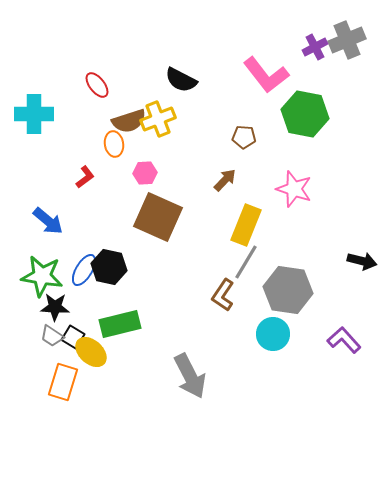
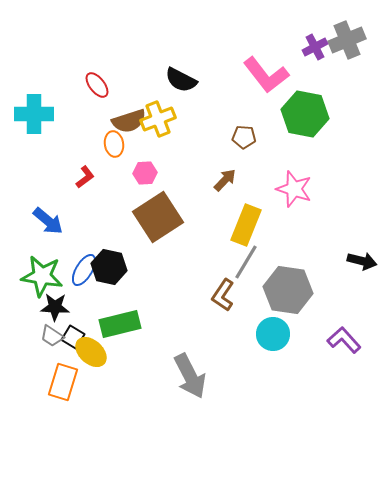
brown square: rotated 33 degrees clockwise
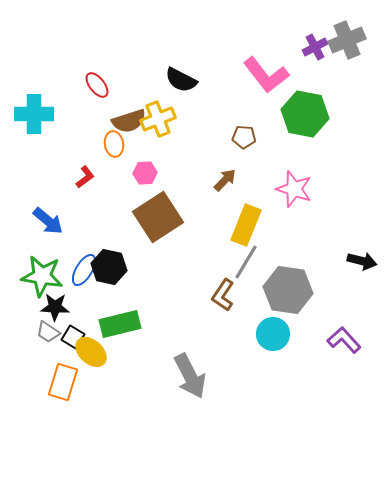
gray trapezoid: moved 4 px left, 4 px up
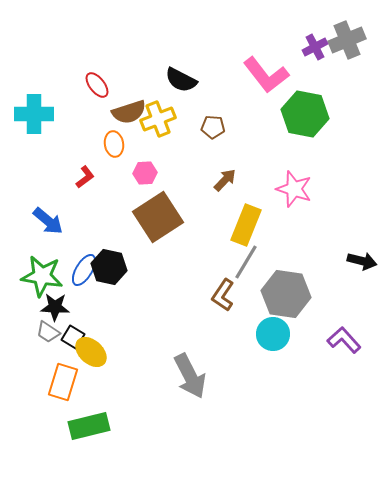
brown semicircle: moved 9 px up
brown pentagon: moved 31 px left, 10 px up
gray hexagon: moved 2 px left, 4 px down
green rectangle: moved 31 px left, 102 px down
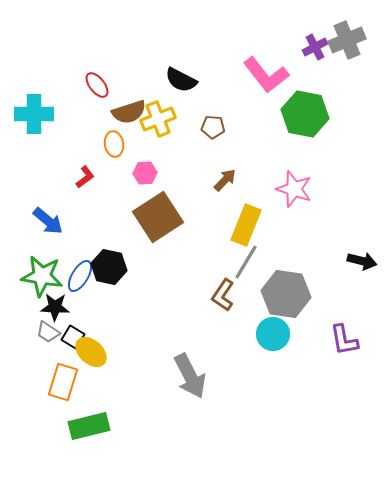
blue ellipse: moved 4 px left, 6 px down
purple L-shape: rotated 148 degrees counterclockwise
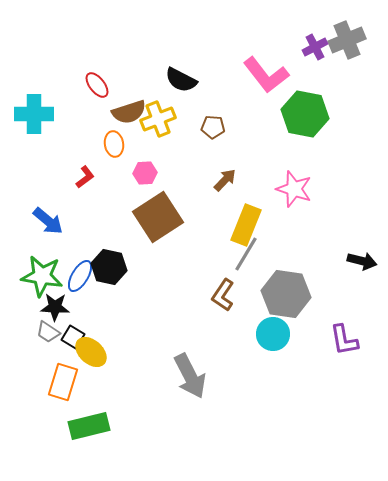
gray line: moved 8 px up
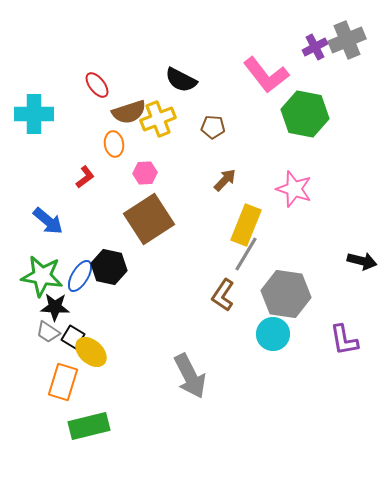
brown square: moved 9 px left, 2 px down
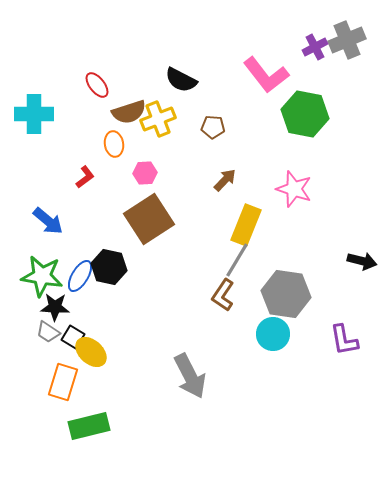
gray line: moved 9 px left, 6 px down
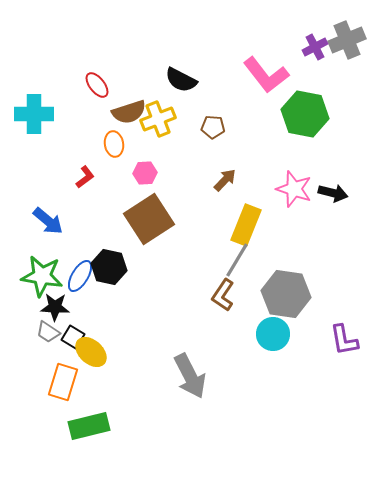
black arrow: moved 29 px left, 68 px up
